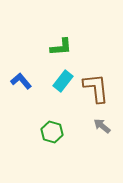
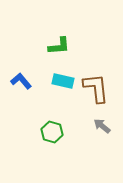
green L-shape: moved 2 px left, 1 px up
cyan rectangle: rotated 65 degrees clockwise
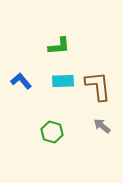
cyan rectangle: rotated 15 degrees counterclockwise
brown L-shape: moved 2 px right, 2 px up
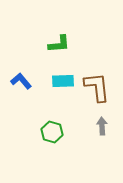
green L-shape: moved 2 px up
brown L-shape: moved 1 px left, 1 px down
gray arrow: rotated 48 degrees clockwise
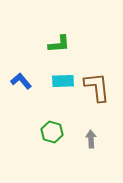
gray arrow: moved 11 px left, 13 px down
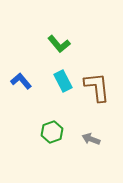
green L-shape: rotated 55 degrees clockwise
cyan rectangle: rotated 65 degrees clockwise
green hexagon: rotated 25 degrees clockwise
gray arrow: rotated 66 degrees counterclockwise
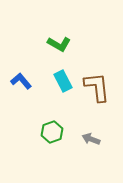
green L-shape: rotated 20 degrees counterclockwise
